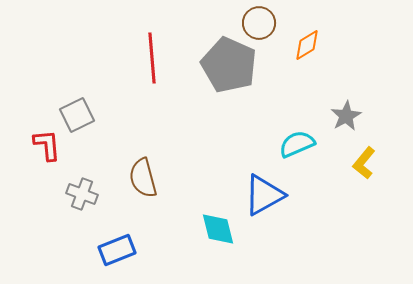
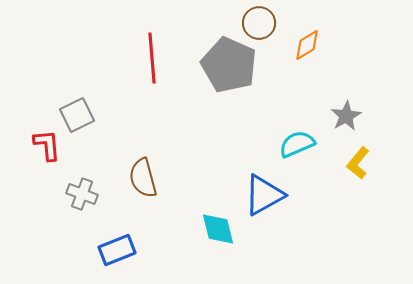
yellow L-shape: moved 6 px left
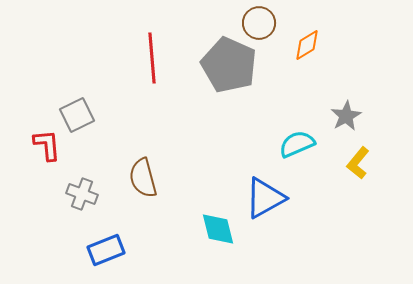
blue triangle: moved 1 px right, 3 px down
blue rectangle: moved 11 px left
